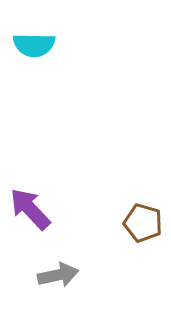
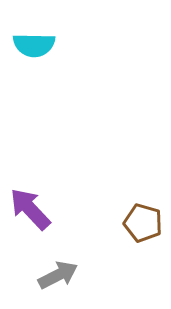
gray arrow: rotated 15 degrees counterclockwise
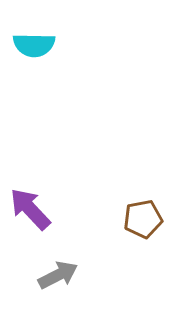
brown pentagon: moved 4 px up; rotated 27 degrees counterclockwise
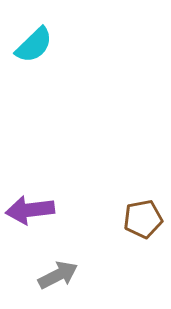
cyan semicircle: rotated 45 degrees counterclockwise
purple arrow: moved 1 px down; rotated 54 degrees counterclockwise
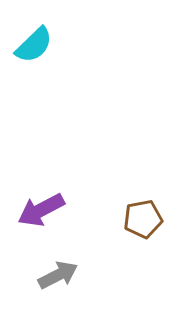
purple arrow: moved 11 px right; rotated 21 degrees counterclockwise
